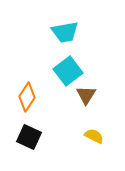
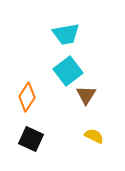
cyan trapezoid: moved 1 px right, 2 px down
black square: moved 2 px right, 2 px down
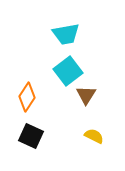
black square: moved 3 px up
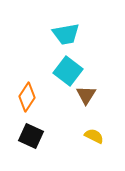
cyan square: rotated 16 degrees counterclockwise
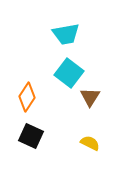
cyan square: moved 1 px right, 2 px down
brown triangle: moved 4 px right, 2 px down
yellow semicircle: moved 4 px left, 7 px down
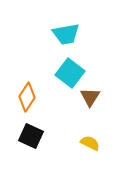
cyan square: moved 1 px right
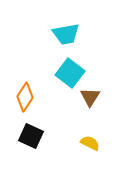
orange diamond: moved 2 px left
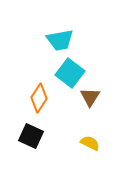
cyan trapezoid: moved 6 px left, 6 px down
orange diamond: moved 14 px right, 1 px down
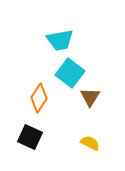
black square: moved 1 px left, 1 px down
